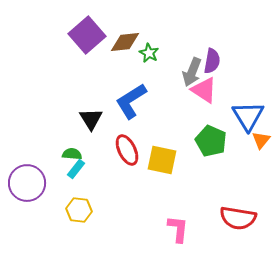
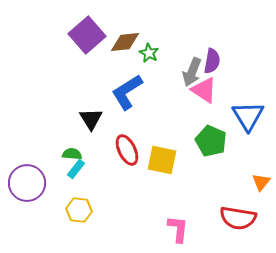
blue L-shape: moved 4 px left, 9 px up
orange triangle: moved 42 px down
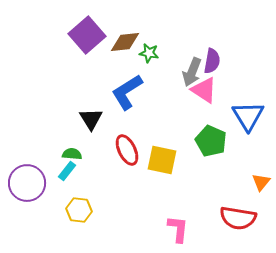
green star: rotated 18 degrees counterclockwise
cyan rectangle: moved 9 px left, 2 px down
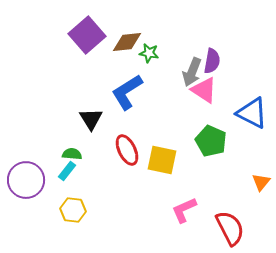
brown diamond: moved 2 px right
blue triangle: moved 4 px right, 3 px up; rotated 32 degrees counterclockwise
purple circle: moved 1 px left, 3 px up
yellow hexagon: moved 6 px left
red semicircle: moved 8 px left, 10 px down; rotated 126 degrees counterclockwise
pink L-shape: moved 6 px right, 19 px up; rotated 120 degrees counterclockwise
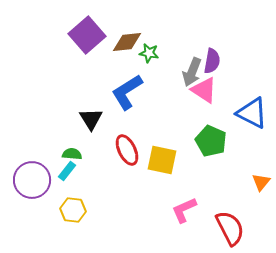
purple circle: moved 6 px right
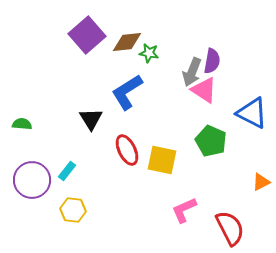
green semicircle: moved 50 px left, 30 px up
orange triangle: rotated 24 degrees clockwise
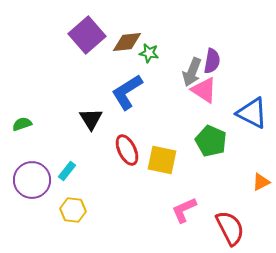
green semicircle: rotated 24 degrees counterclockwise
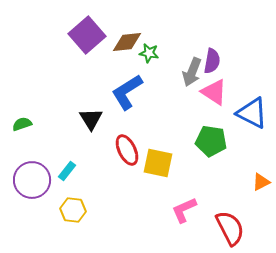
pink triangle: moved 10 px right, 2 px down
green pentagon: rotated 16 degrees counterclockwise
yellow square: moved 4 px left, 3 px down
